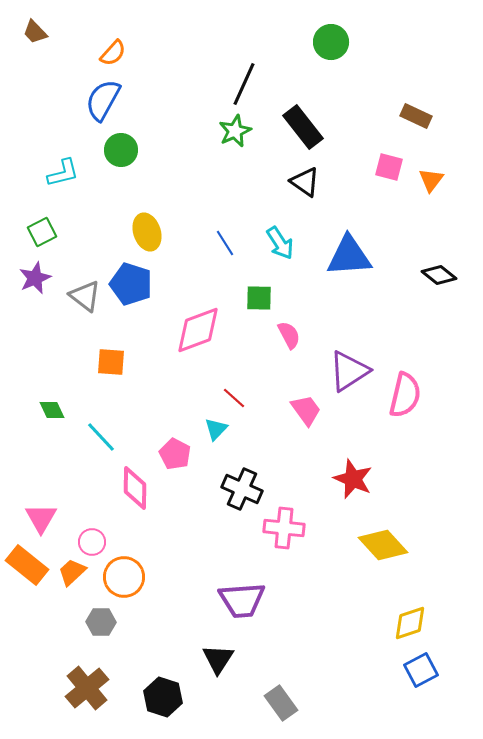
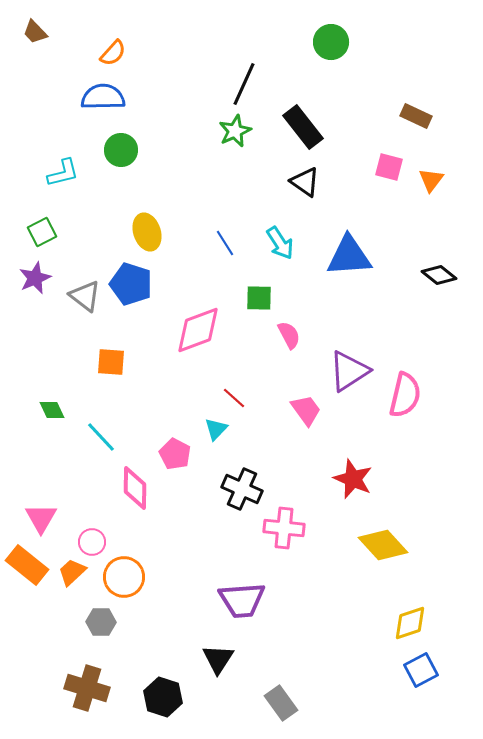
blue semicircle at (103, 100): moved 3 px up; rotated 60 degrees clockwise
brown cross at (87, 688): rotated 33 degrees counterclockwise
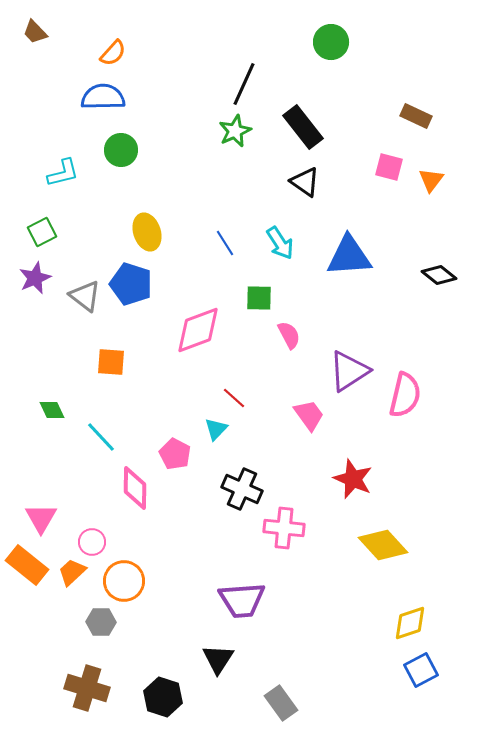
pink trapezoid at (306, 410): moved 3 px right, 5 px down
orange circle at (124, 577): moved 4 px down
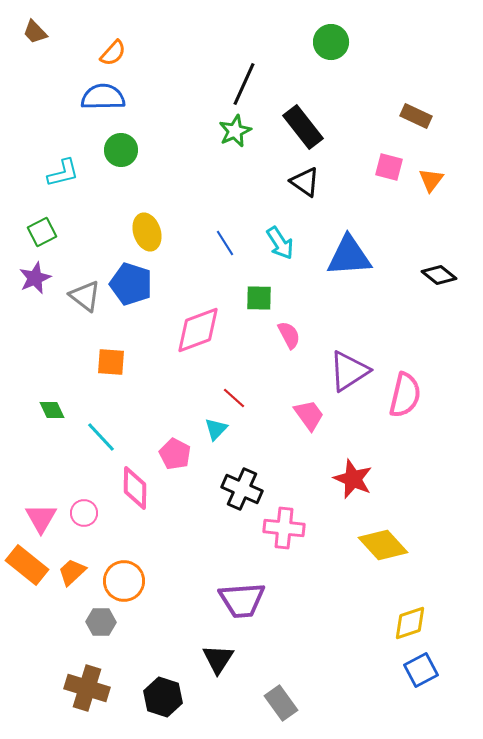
pink circle at (92, 542): moved 8 px left, 29 px up
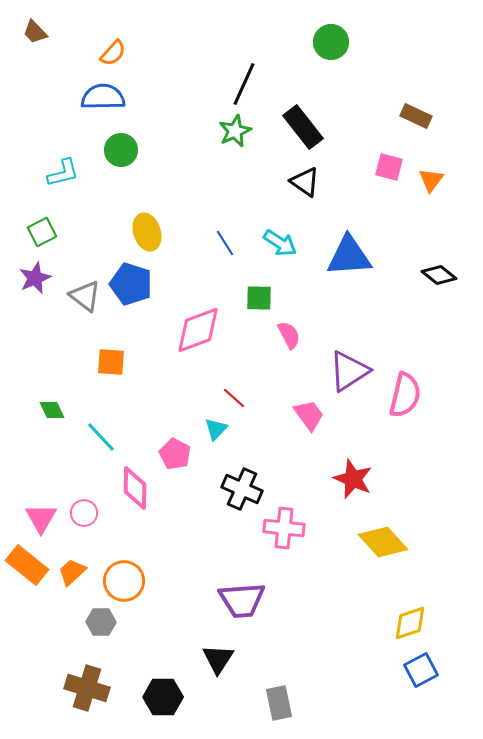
cyan arrow at (280, 243): rotated 24 degrees counterclockwise
yellow diamond at (383, 545): moved 3 px up
black hexagon at (163, 697): rotated 18 degrees counterclockwise
gray rectangle at (281, 703): moved 2 px left; rotated 24 degrees clockwise
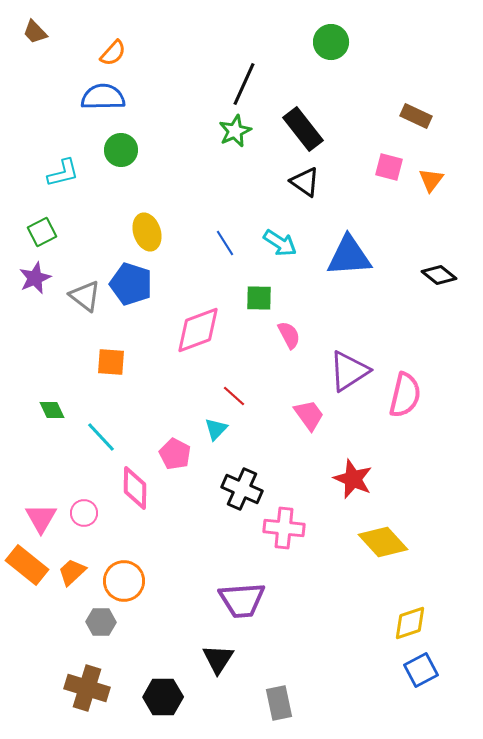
black rectangle at (303, 127): moved 2 px down
red line at (234, 398): moved 2 px up
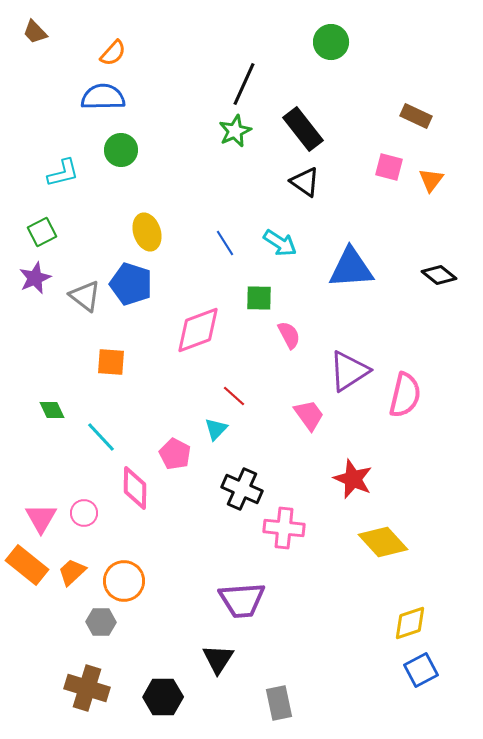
blue triangle at (349, 256): moved 2 px right, 12 px down
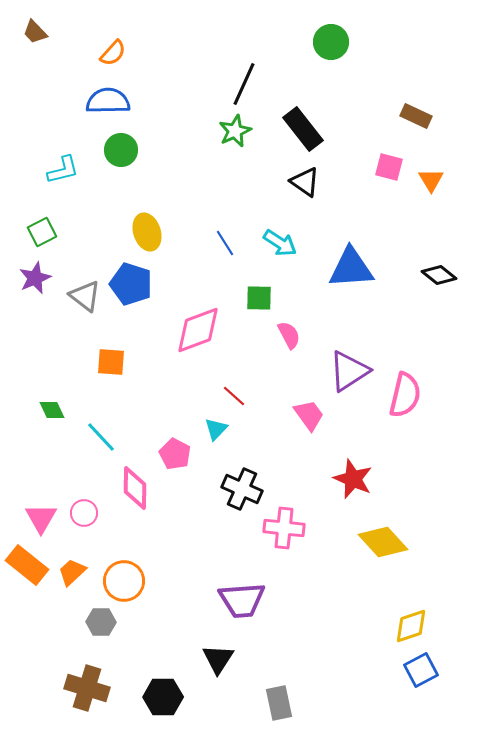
blue semicircle at (103, 97): moved 5 px right, 4 px down
cyan L-shape at (63, 173): moved 3 px up
orange triangle at (431, 180): rotated 8 degrees counterclockwise
yellow diamond at (410, 623): moved 1 px right, 3 px down
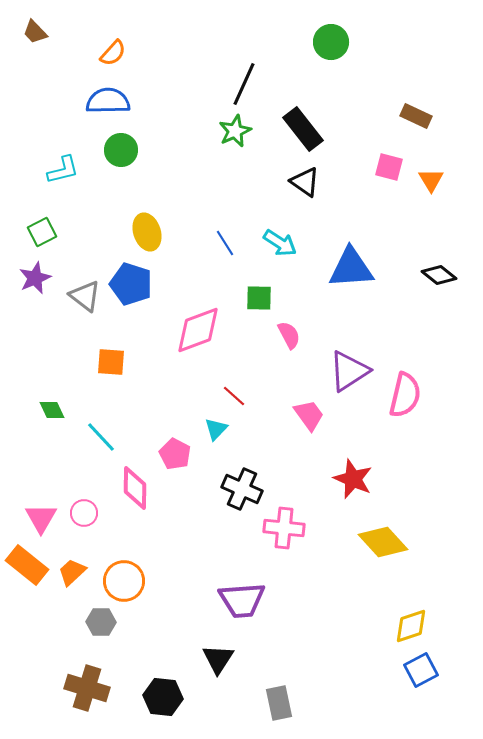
black hexagon at (163, 697): rotated 6 degrees clockwise
